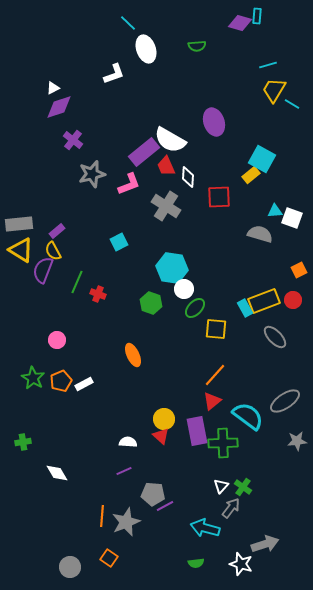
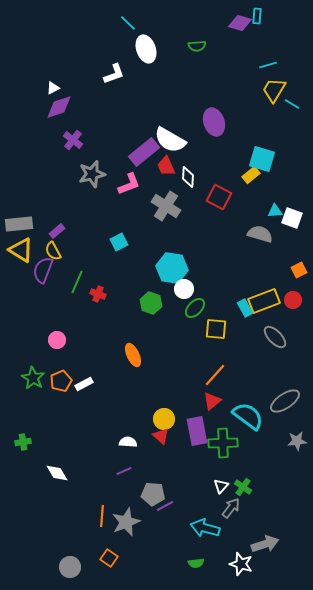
cyan square at (262, 159): rotated 12 degrees counterclockwise
red square at (219, 197): rotated 30 degrees clockwise
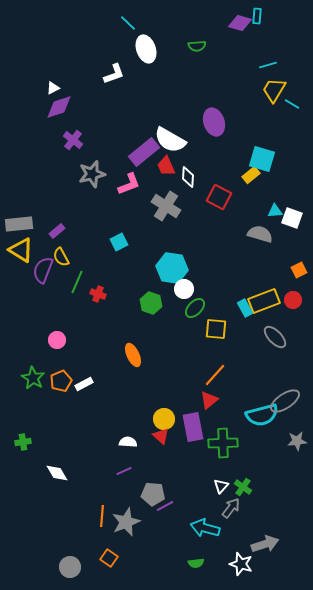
yellow semicircle at (53, 251): moved 8 px right, 6 px down
red triangle at (212, 401): moved 3 px left, 1 px up
cyan semicircle at (248, 416): moved 14 px right, 1 px up; rotated 128 degrees clockwise
purple rectangle at (197, 431): moved 4 px left, 4 px up
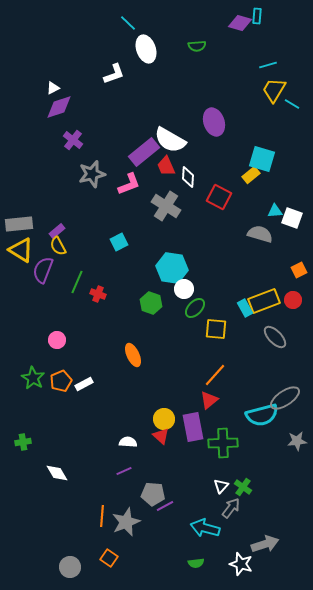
yellow semicircle at (61, 257): moved 3 px left, 11 px up
gray ellipse at (285, 401): moved 3 px up
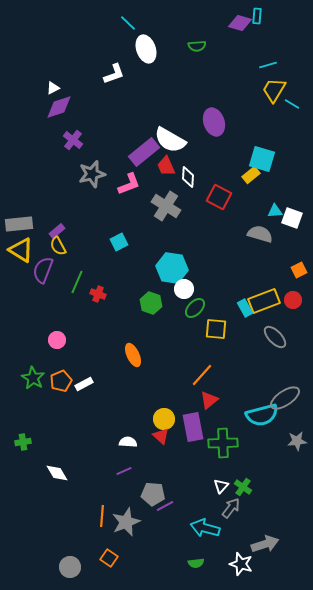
orange line at (215, 375): moved 13 px left
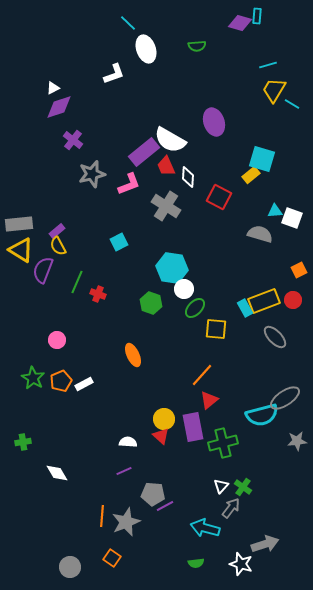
green cross at (223, 443): rotated 12 degrees counterclockwise
orange square at (109, 558): moved 3 px right
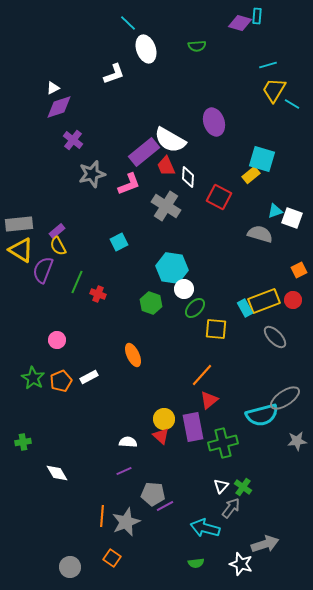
cyan triangle at (275, 211): rotated 14 degrees counterclockwise
white rectangle at (84, 384): moved 5 px right, 7 px up
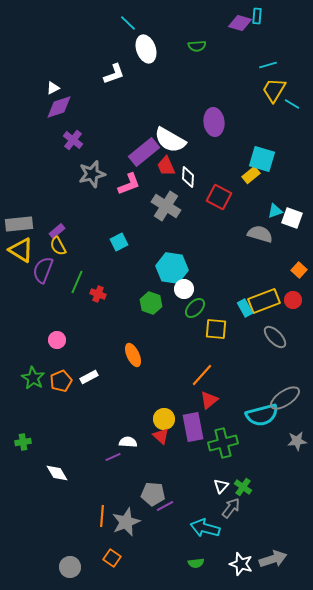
purple ellipse at (214, 122): rotated 12 degrees clockwise
orange square at (299, 270): rotated 21 degrees counterclockwise
purple line at (124, 471): moved 11 px left, 14 px up
gray arrow at (265, 544): moved 8 px right, 15 px down
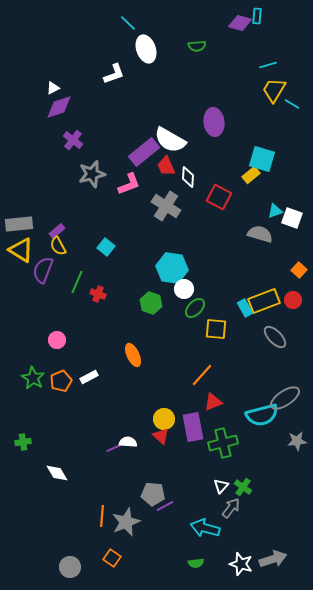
cyan square at (119, 242): moved 13 px left, 5 px down; rotated 24 degrees counterclockwise
red triangle at (209, 400): moved 4 px right, 2 px down; rotated 18 degrees clockwise
purple line at (113, 457): moved 1 px right, 9 px up
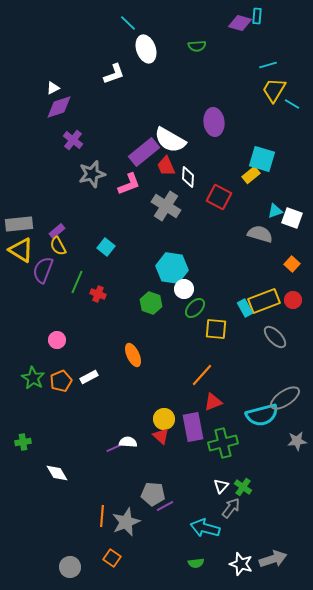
orange square at (299, 270): moved 7 px left, 6 px up
